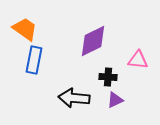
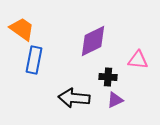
orange trapezoid: moved 3 px left
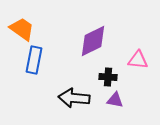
purple triangle: rotated 36 degrees clockwise
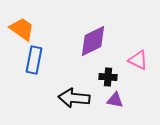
pink triangle: rotated 20 degrees clockwise
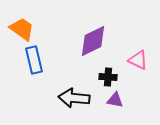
blue rectangle: rotated 24 degrees counterclockwise
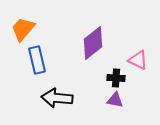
orange trapezoid: moved 1 px right; rotated 84 degrees counterclockwise
purple diamond: moved 2 px down; rotated 12 degrees counterclockwise
blue rectangle: moved 3 px right
black cross: moved 8 px right, 1 px down
black arrow: moved 17 px left
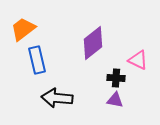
orange trapezoid: rotated 12 degrees clockwise
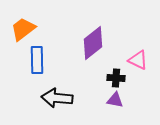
blue rectangle: rotated 12 degrees clockwise
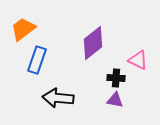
blue rectangle: rotated 20 degrees clockwise
black arrow: moved 1 px right
